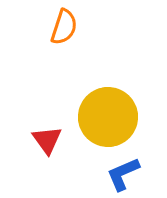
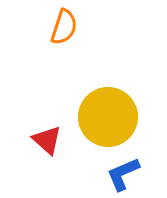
red triangle: rotated 12 degrees counterclockwise
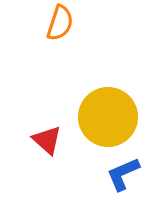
orange semicircle: moved 4 px left, 4 px up
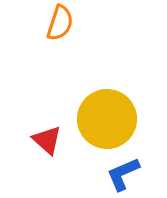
yellow circle: moved 1 px left, 2 px down
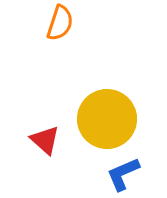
red triangle: moved 2 px left
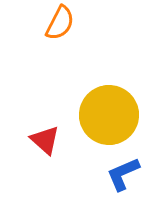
orange semicircle: rotated 9 degrees clockwise
yellow circle: moved 2 px right, 4 px up
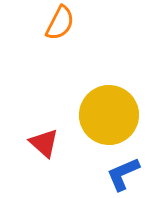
red triangle: moved 1 px left, 3 px down
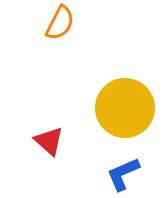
yellow circle: moved 16 px right, 7 px up
red triangle: moved 5 px right, 2 px up
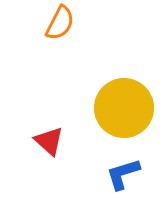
yellow circle: moved 1 px left
blue L-shape: rotated 6 degrees clockwise
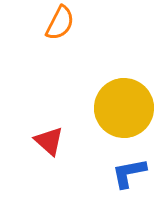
blue L-shape: moved 6 px right, 1 px up; rotated 6 degrees clockwise
